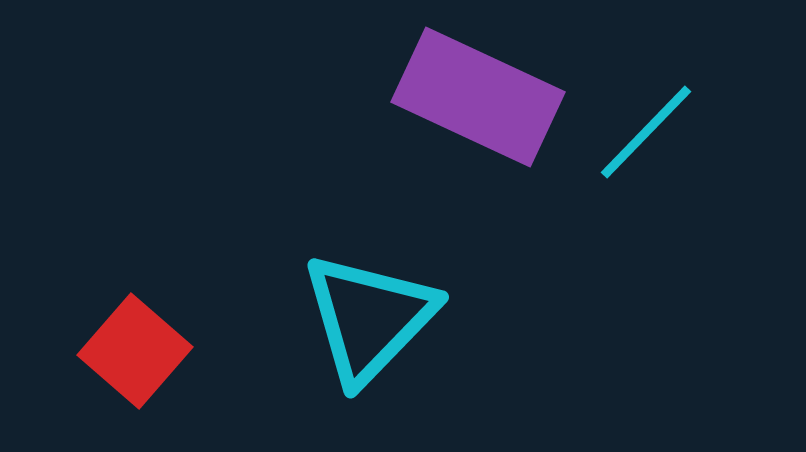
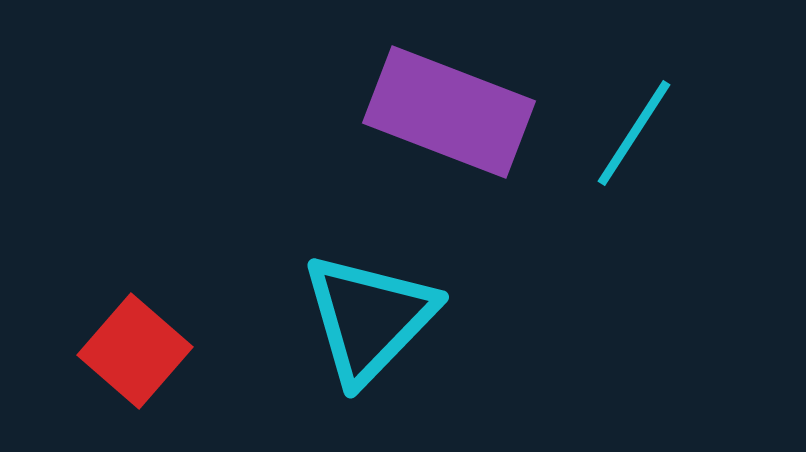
purple rectangle: moved 29 px left, 15 px down; rotated 4 degrees counterclockwise
cyan line: moved 12 px left, 1 px down; rotated 11 degrees counterclockwise
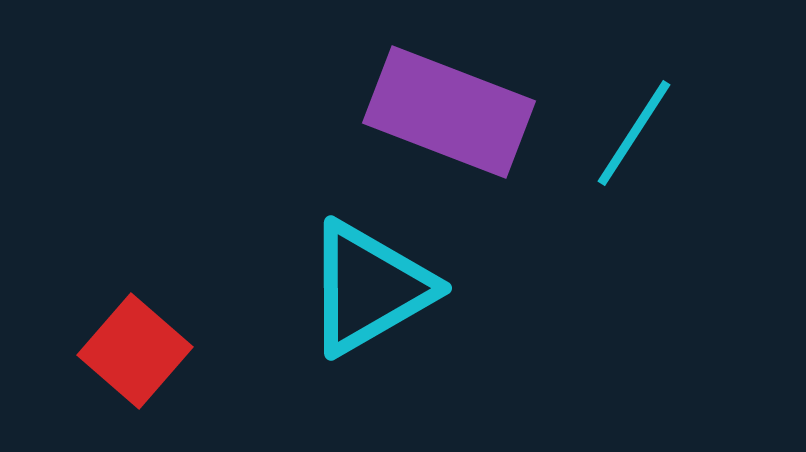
cyan triangle: moved 30 px up; rotated 16 degrees clockwise
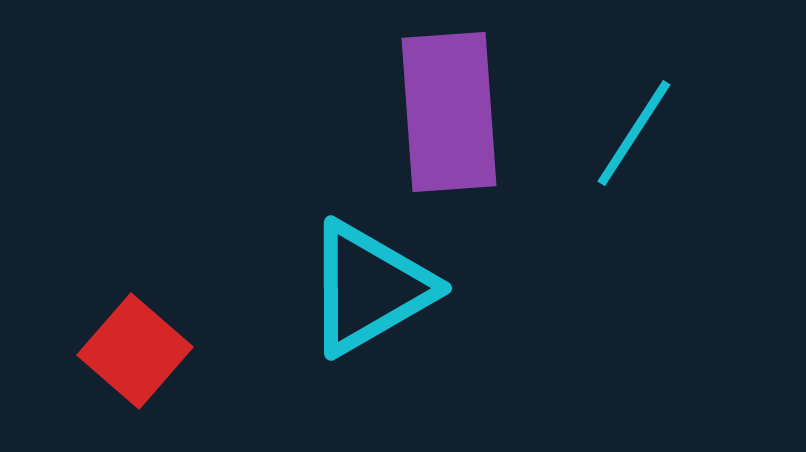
purple rectangle: rotated 65 degrees clockwise
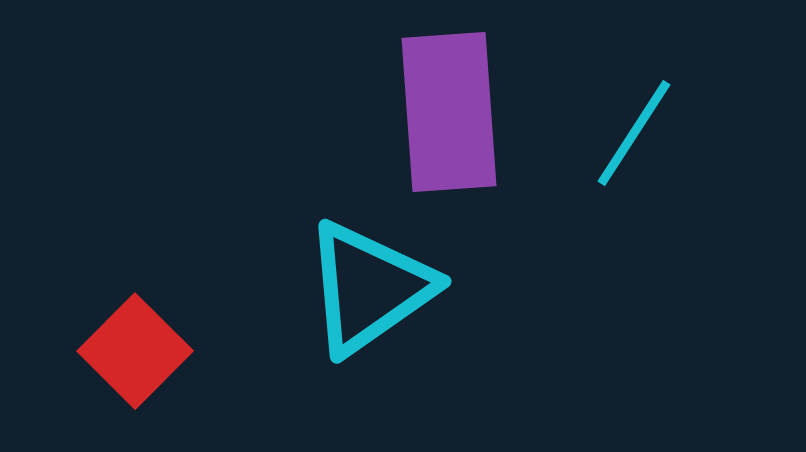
cyan triangle: rotated 5 degrees counterclockwise
red square: rotated 4 degrees clockwise
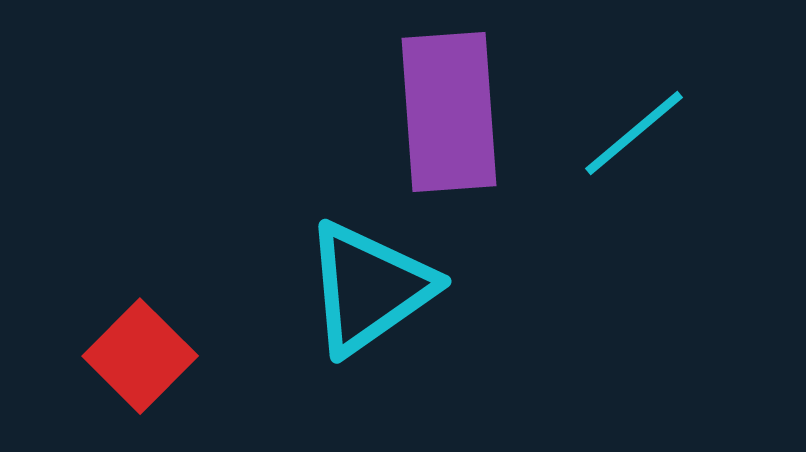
cyan line: rotated 17 degrees clockwise
red square: moved 5 px right, 5 px down
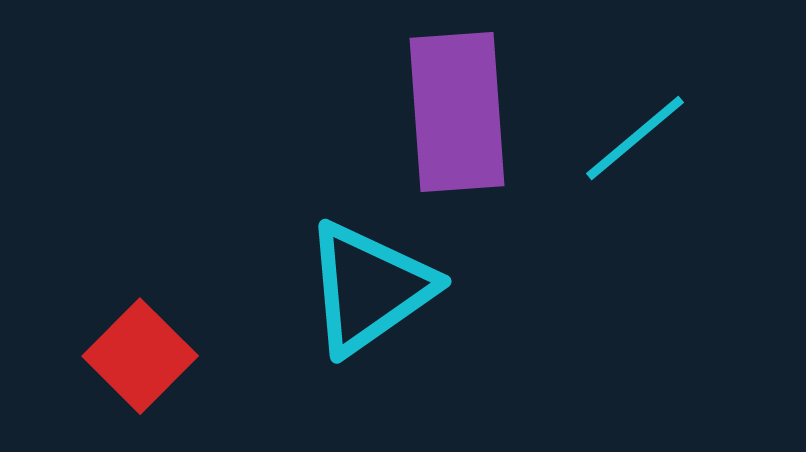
purple rectangle: moved 8 px right
cyan line: moved 1 px right, 5 px down
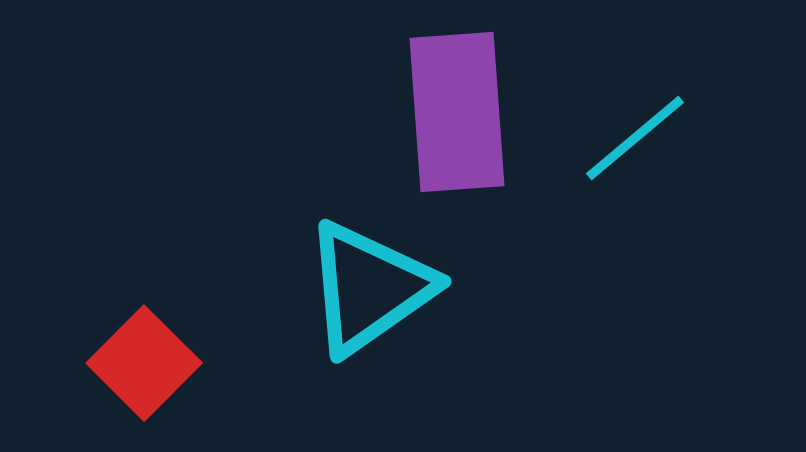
red square: moved 4 px right, 7 px down
